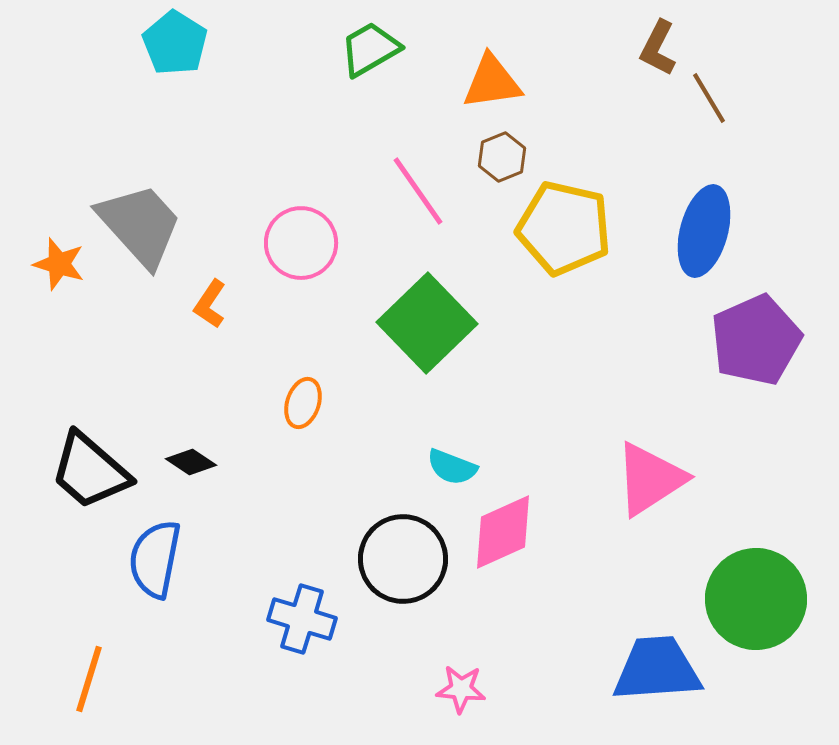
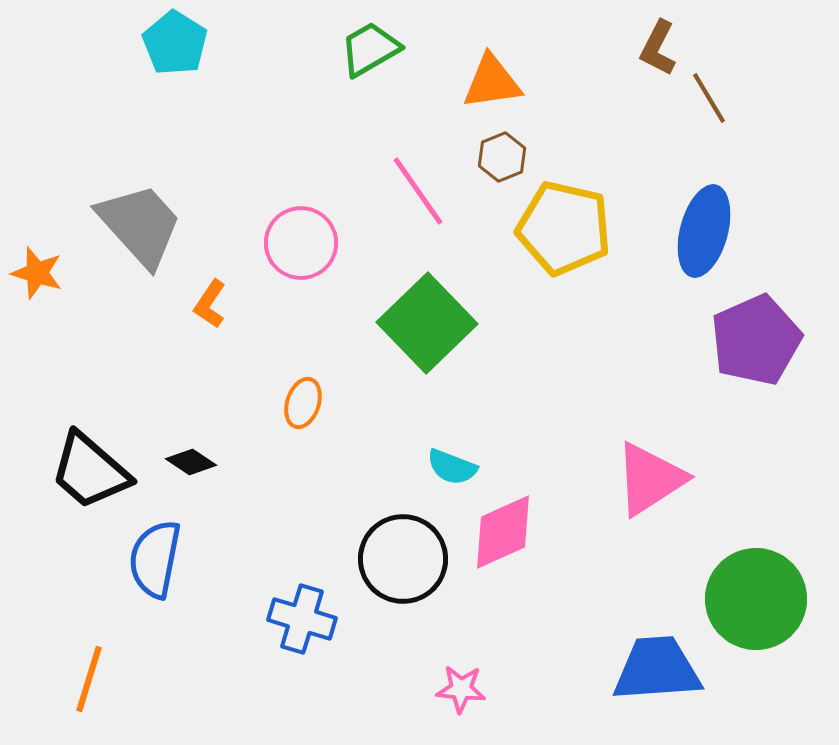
orange star: moved 22 px left, 9 px down
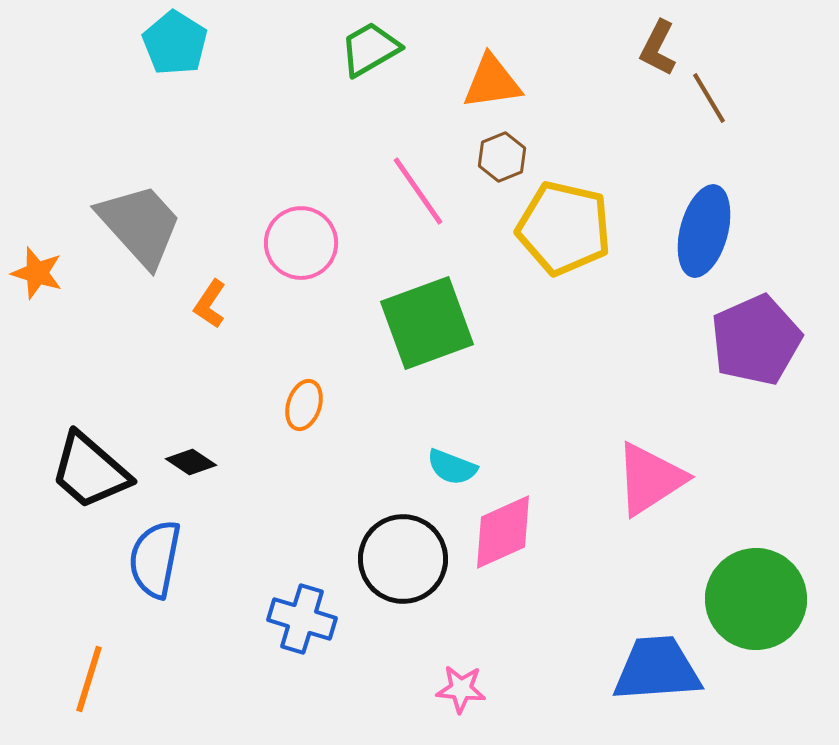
green square: rotated 24 degrees clockwise
orange ellipse: moved 1 px right, 2 px down
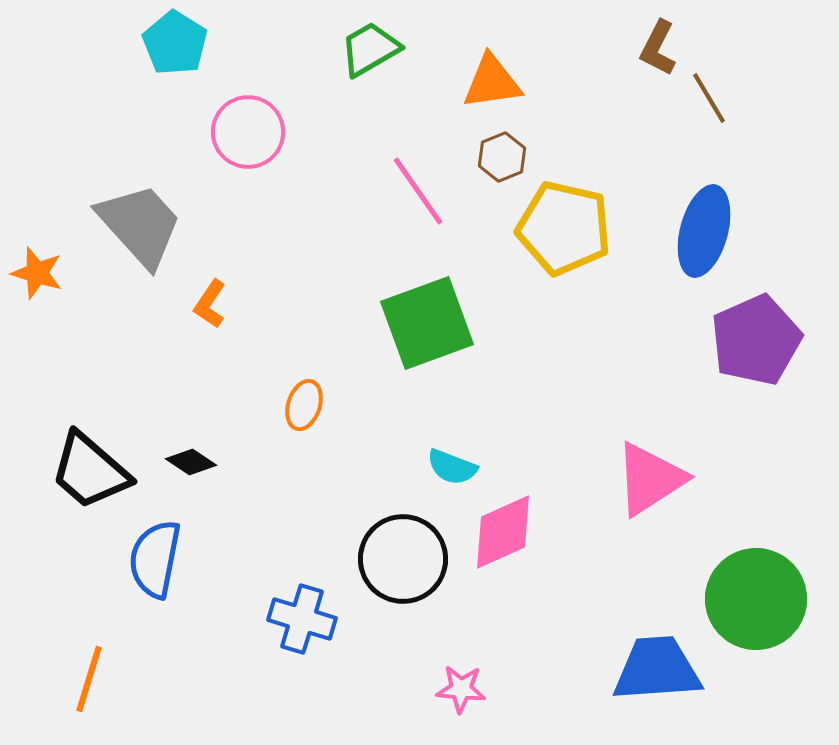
pink circle: moved 53 px left, 111 px up
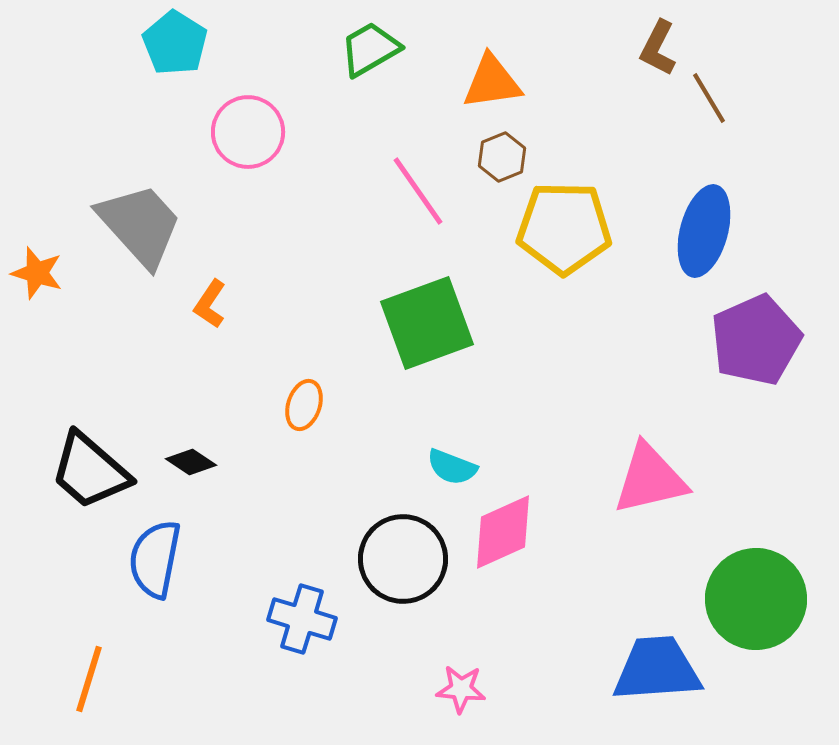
yellow pentagon: rotated 12 degrees counterclockwise
pink triangle: rotated 20 degrees clockwise
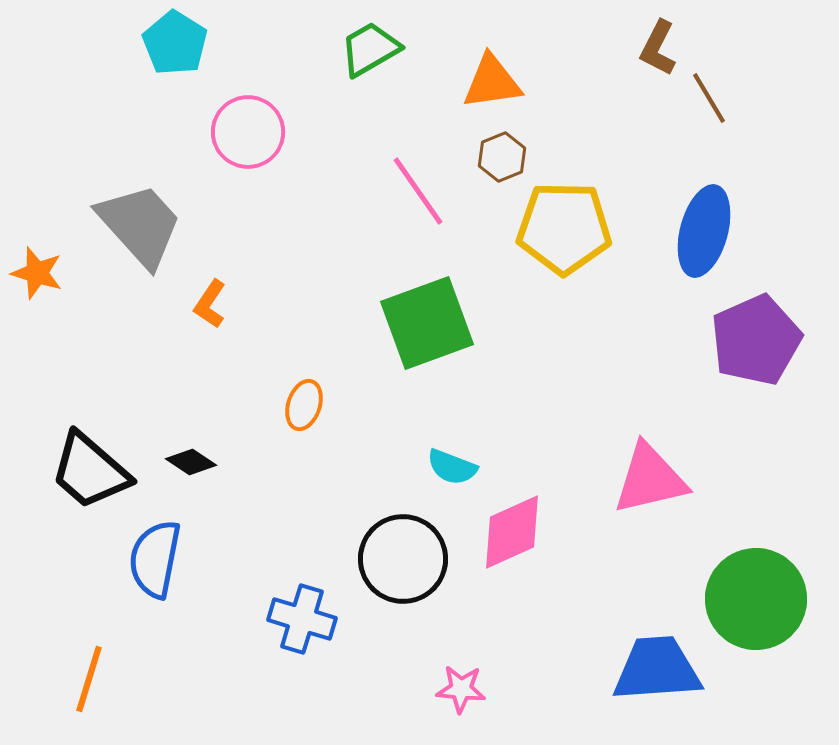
pink diamond: moved 9 px right
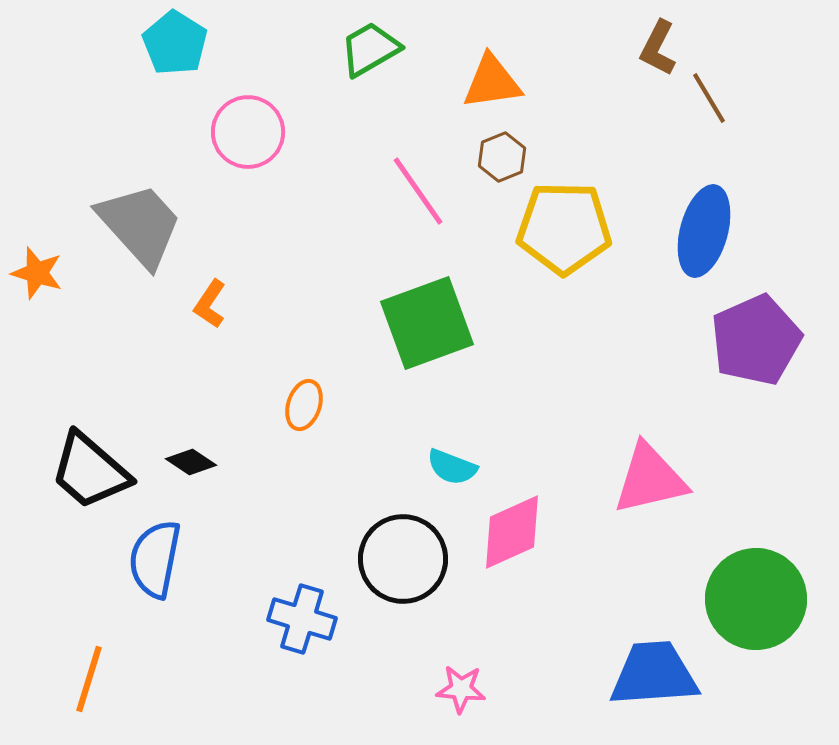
blue trapezoid: moved 3 px left, 5 px down
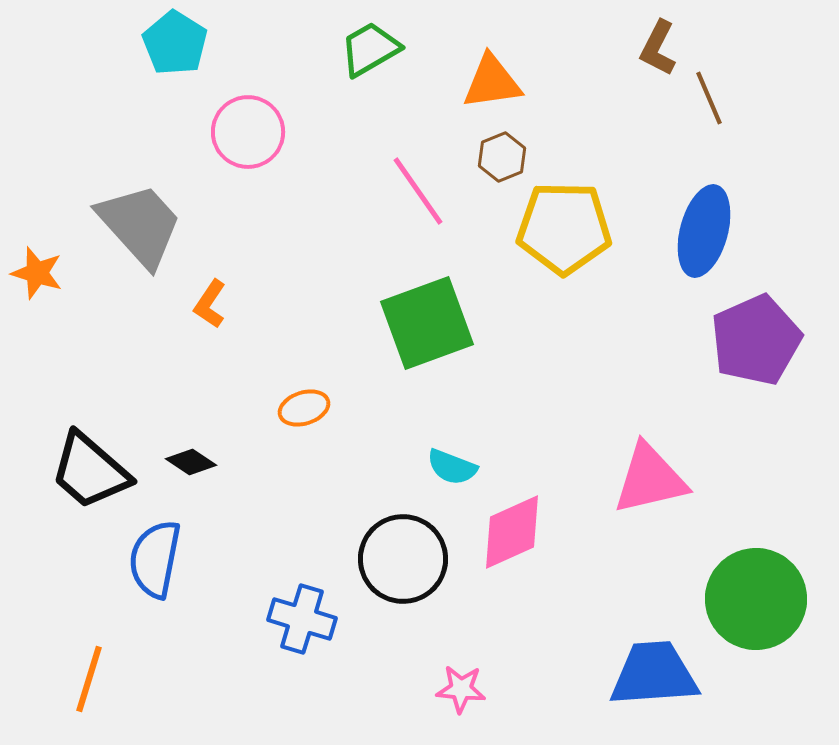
brown line: rotated 8 degrees clockwise
orange ellipse: moved 3 px down; rotated 54 degrees clockwise
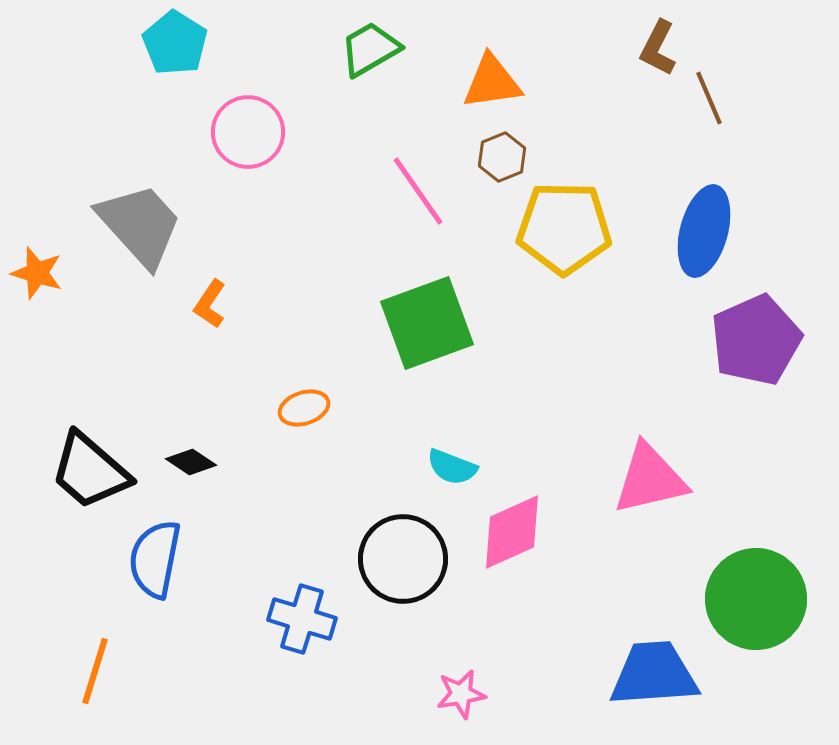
orange line: moved 6 px right, 8 px up
pink star: moved 5 px down; rotated 15 degrees counterclockwise
